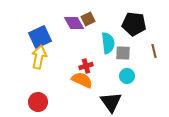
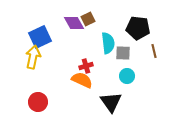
black pentagon: moved 4 px right, 4 px down
yellow arrow: moved 6 px left
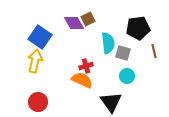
black pentagon: rotated 15 degrees counterclockwise
blue square: rotated 30 degrees counterclockwise
gray square: rotated 14 degrees clockwise
yellow arrow: moved 2 px right, 4 px down
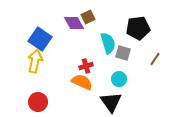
brown square: moved 2 px up
blue square: moved 2 px down
cyan semicircle: rotated 10 degrees counterclockwise
brown line: moved 1 px right, 8 px down; rotated 48 degrees clockwise
cyan circle: moved 8 px left, 3 px down
orange semicircle: moved 2 px down
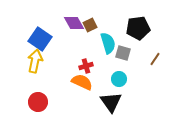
brown square: moved 2 px right, 8 px down
